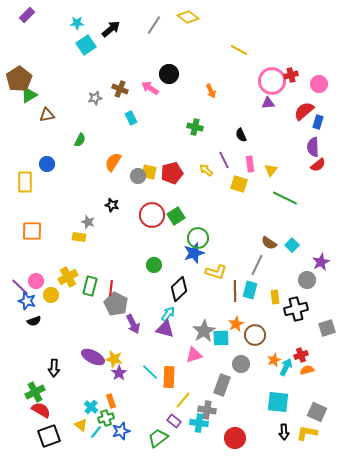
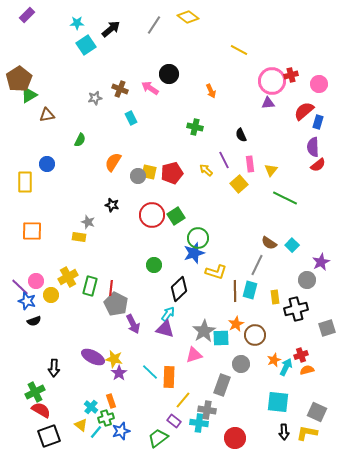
yellow square at (239, 184): rotated 30 degrees clockwise
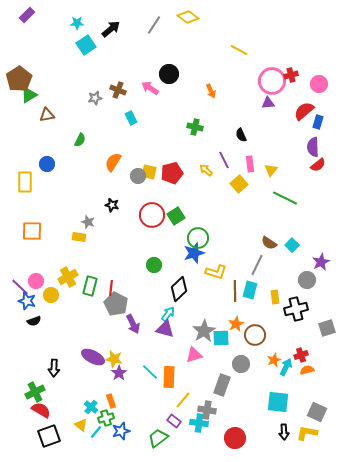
brown cross at (120, 89): moved 2 px left, 1 px down
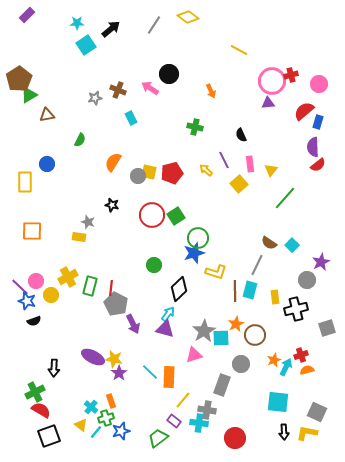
green line at (285, 198): rotated 75 degrees counterclockwise
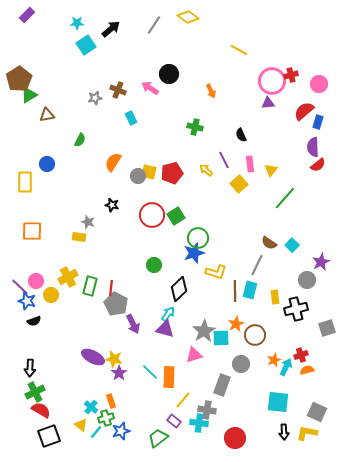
black arrow at (54, 368): moved 24 px left
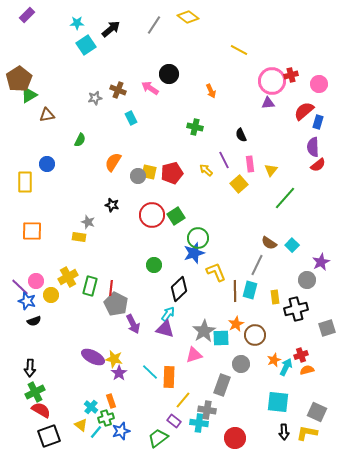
yellow L-shape at (216, 272): rotated 130 degrees counterclockwise
